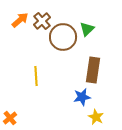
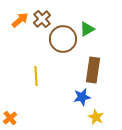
brown cross: moved 2 px up
green triangle: rotated 14 degrees clockwise
brown circle: moved 2 px down
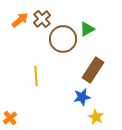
brown rectangle: rotated 25 degrees clockwise
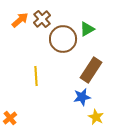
brown rectangle: moved 2 px left
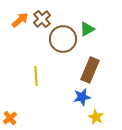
brown rectangle: moved 1 px left; rotated 10 degrees counterclockwise
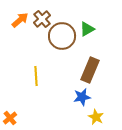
brown circle: moved 1 px left, 3 px up
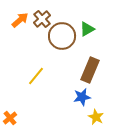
yellow line: rotated 42 degrees clockwise
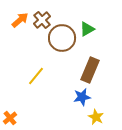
brown cross: moved 1 px down
brown circle: moved 2 px down
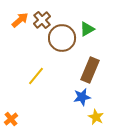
orange cross: moved 1 px right, 1 px down
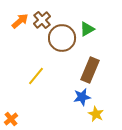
orange arrow: moved 1 px down
yellow star: moved 3 px up
